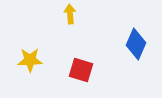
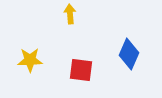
blue diamond: moved 7 px left, 10 px down
red square: rotated 10 degrees counterclockwise
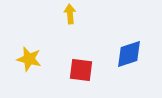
blue diamond: rotated 48 degrees clockwise
yellow star: moved 1 px left, 1 px up; rotated 15 degrees clockwise
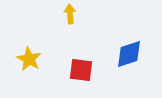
yellow star: rotated 15 degrees clockwise
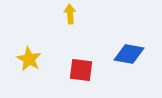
blue diamond: rotated 28 degrees clockwise
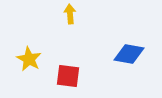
red square: moved 13 px left, 6 px down
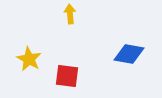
red square: moved 1 px left
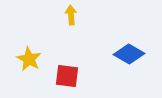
yellow arrow: moved 1 px right, 1 px down
blue diamond: rotated 20 degrees clockwise
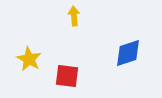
yellow arrow: moved 3 px right, 1 px down
blue diamond: moved 1 px left, 1 px up; rotated 48 degrees counterclockwise
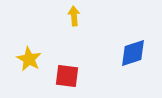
blue diamond: moved 5 px right
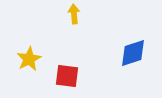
yellow arrow: moved 2 px up
yellow star: rotated 15 degrees clockwise
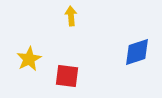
yellow arrow: moved 3 px left, 2 px down
blue diamond: moved 4 px right, 1 px up
